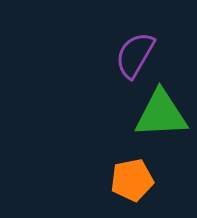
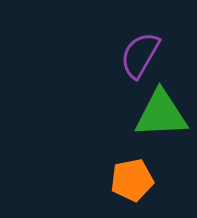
purple semicircle: moved 5 px right
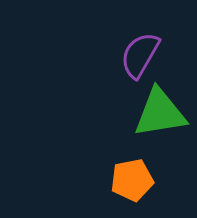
green triangle: moved 1 px left, 1 px up; rotated 6 degrees counterclockwise
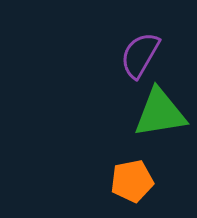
orange pentagon: moved 1 px down
